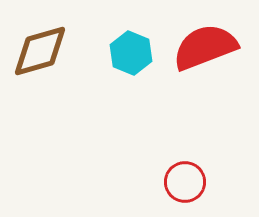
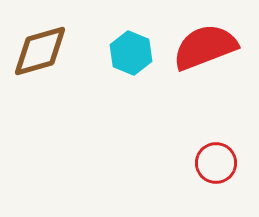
red circle: moved 31 px right, 19 px up
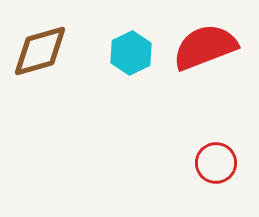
cyan hexagon: rotated 12 degrees clockwise
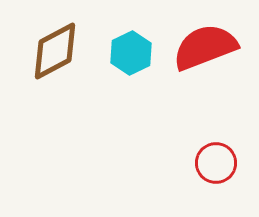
brown diamond: moved 15 px right; rotated 12 degrees counterclockwise
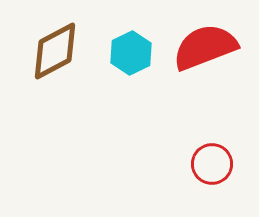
red circle: moved 4 px left, 1 px down
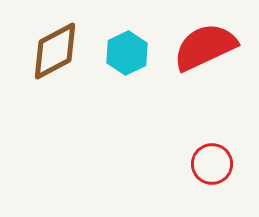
red semicircle: rotated 4 degrees counterclockwise
cyan hexagon: moved 4 px left
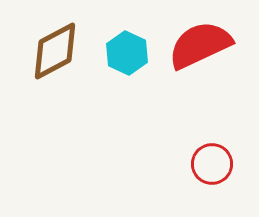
red semicircle: moved 5 px left, 2 px up
cyan hexagon: rotated 9 degrees counterclockwise
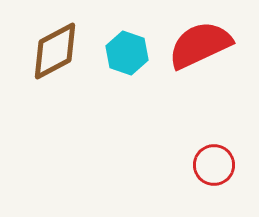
cyan hexagon: rotated 6 degrees counterclockwise
red circle: moved 2 px right, 1 px down
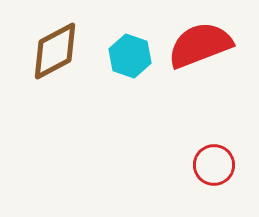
red semicircle: rotated 4 degrees clockwise
cyan hexagon: moved 3 px right, 3 px down
